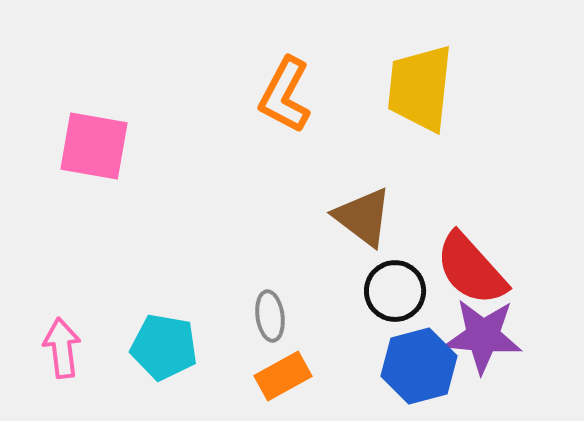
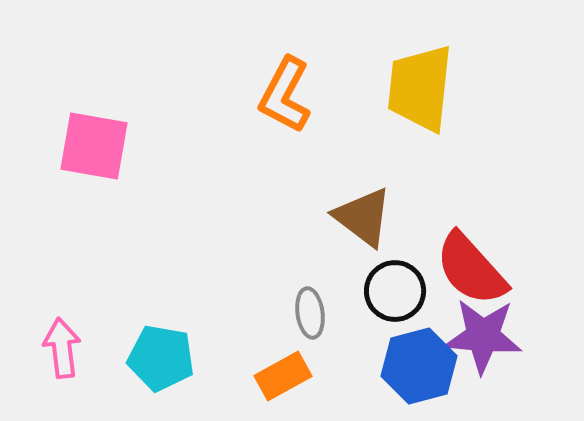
gray ellipse: moved 40 px right, 3 px up
cyan pentagon: moved 3 px left, 11 px down
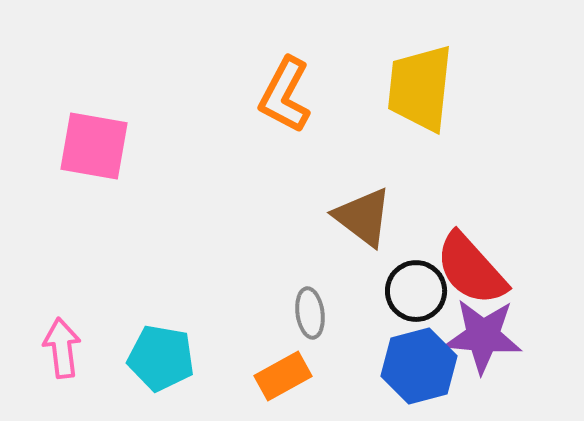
black circle: moved 21 px right
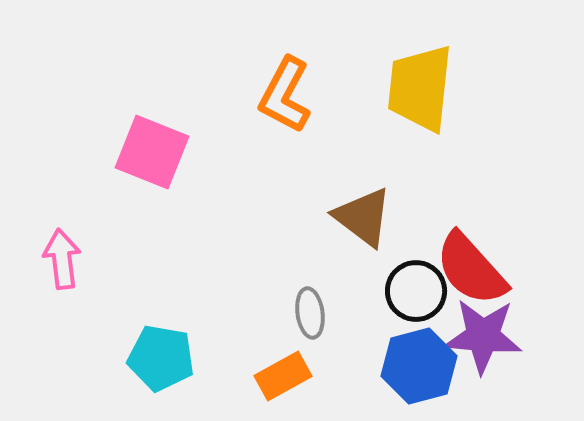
pink square: moved 58 px right, 6 px down; rotated 12 degrees clockwise
pink arrow: moved 89 px up
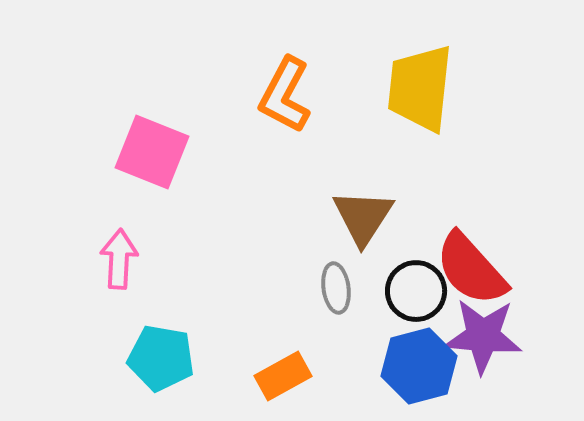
brown triangle: rotated 26 degrees clockwise
pink arrow: moved 57 px right; rotated 10 degrees clockwise
gray ellipse: moved 26 px right, 25 px up
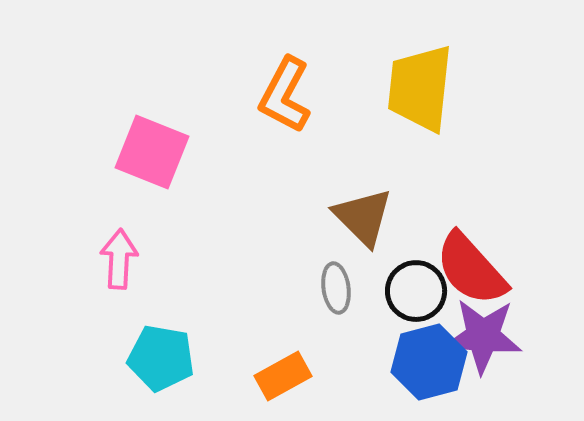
brown triangle: rotated 18 degrees counterclockwise
blue hexagon: moved 10 px right, 4 px up
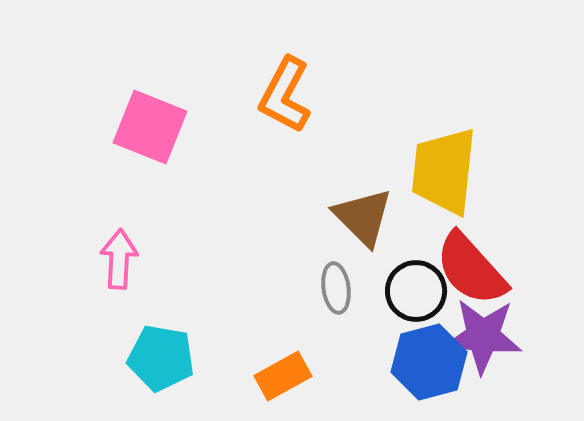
yellow trapezoid: moved 24 px right, 83 px down
pink square: moved 2 px left, 25 px up
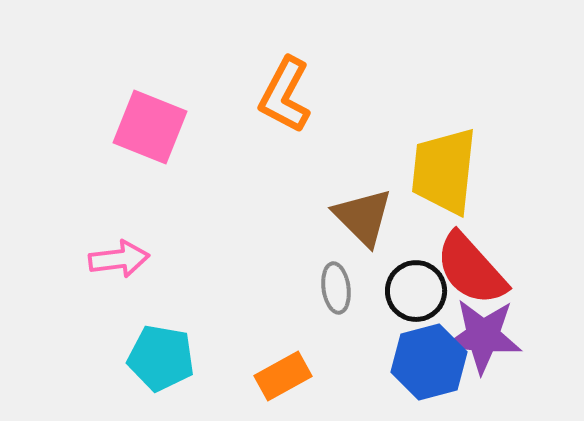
pink arrow: rotated 80 degrees clockwise
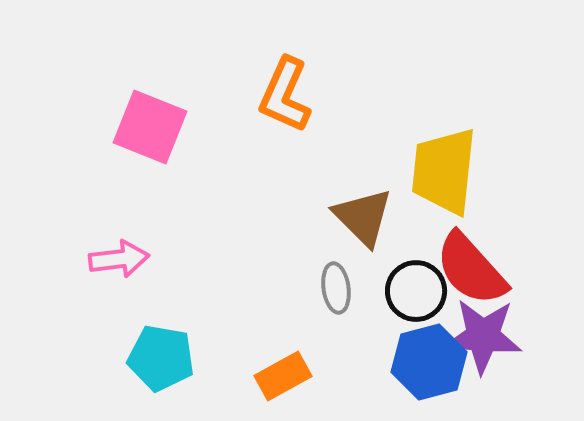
orange L-shape: rotated 4 degrees counterclockwise
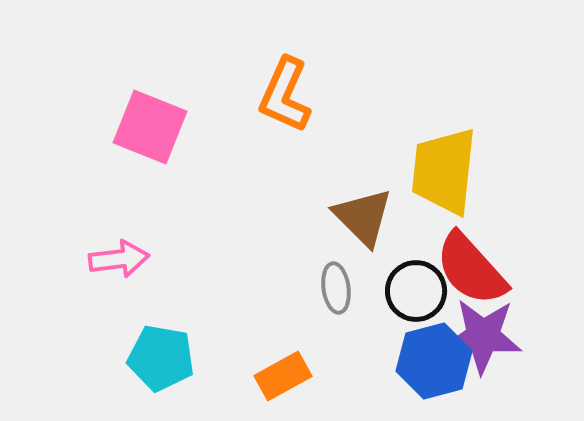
blue hexagon: moved 5 px right, 1 px up
